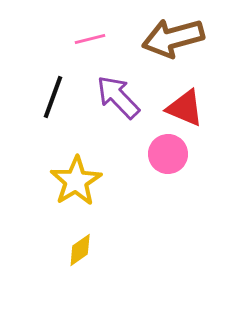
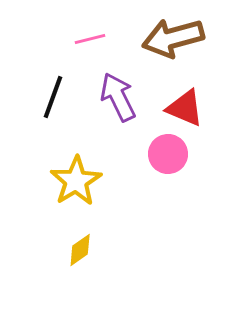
purple arrow: rotated 18 degrees clockwise
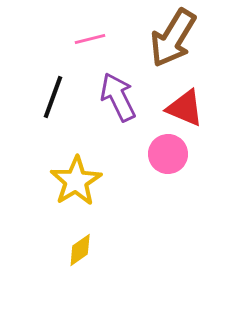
brown arrow: rotated 44 degrees counterclockwise
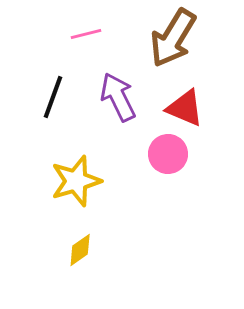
pink line: moved 4 px left, 5 px up
yellow star: rotated 15 degrees clockwise
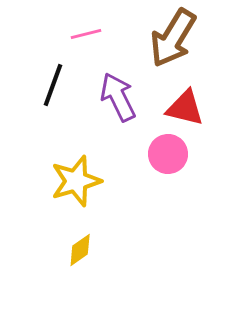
black line: moved 12 px up
red triangle: rotated 9 degrees counterclockwise
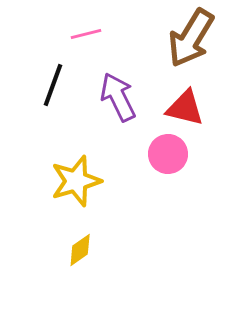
brown arrow: moved 18 px right
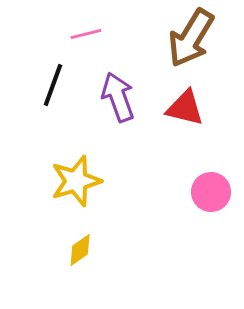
purple arrow: rotated 6 degrees clockwise
pink circle: moved 43 px right, 38 px down
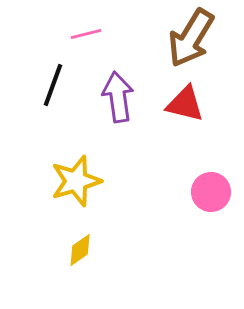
purple arrow: rotated 12 degrees clockwise
red triangle: moved 4 px up
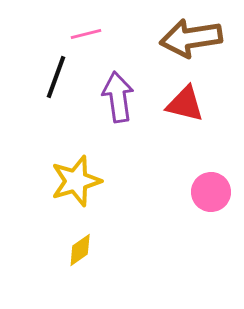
brown arrow: rotated 50 degrees clockwise
black line: moved 3 px right, 8 px up
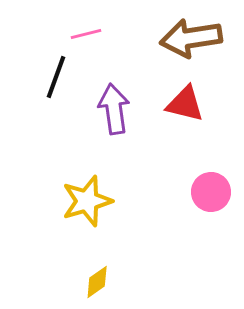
purple arrow: moved 4 px left, 12 px down
yellow star: moved 11 px right, 20 px down
yellow diamond: moved 17 px right, 32 px down
